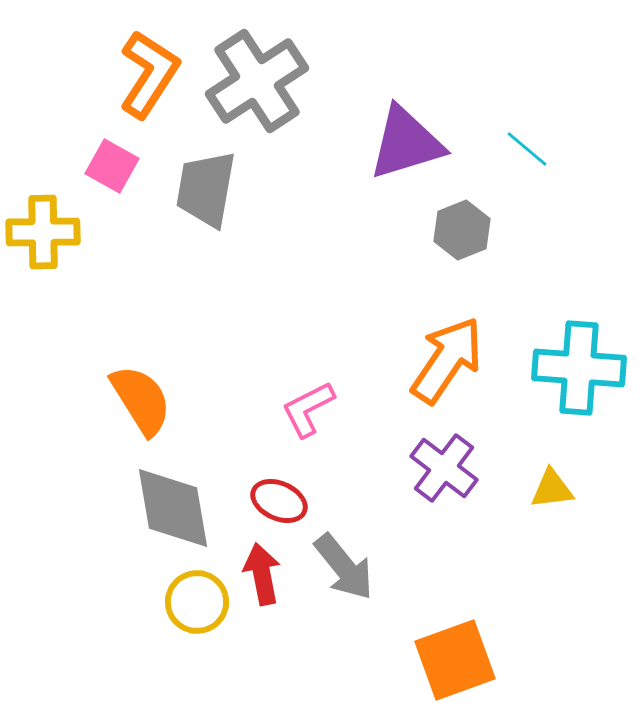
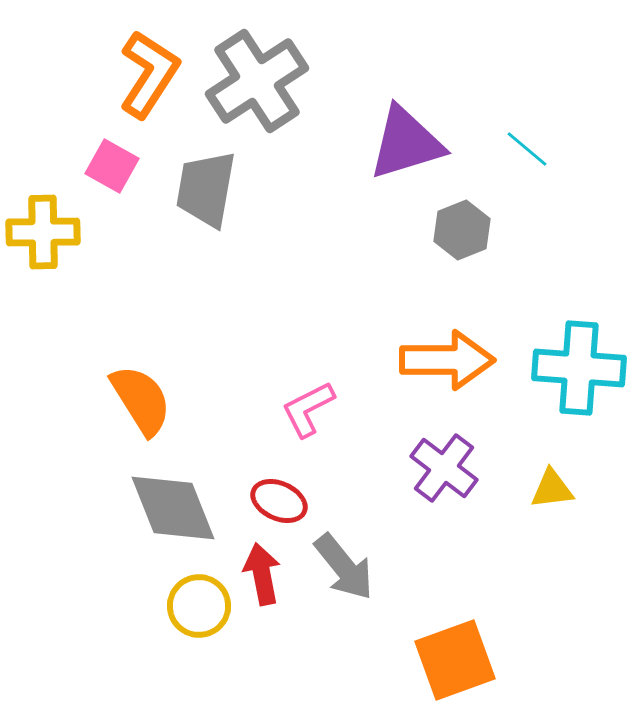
orange arrow: rotated 56 degrees clockwise
gray diamond: rotated 12 degrees counterclockwise
yellow circle: moved 2 px right, 4 px down
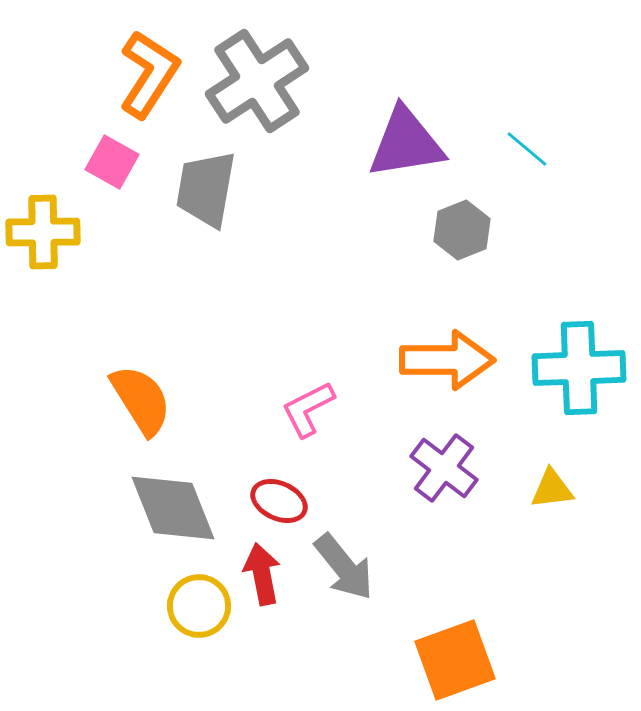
purple triangle: rotated 8 degrees clockwise
pink square: moved 4 px up
cyan cross: rotated 6 degrees counterclockwise
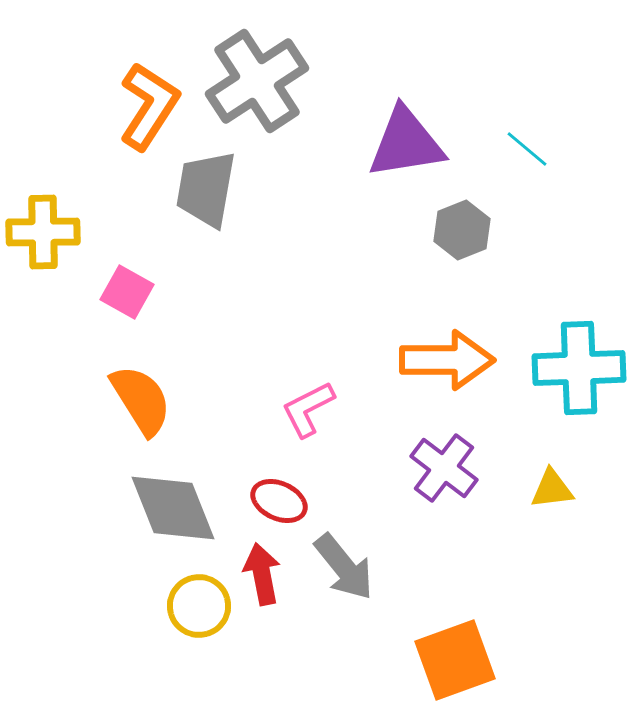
orange L-shape: moved 32 px down
pink square: moved 15 px right, 130 px down
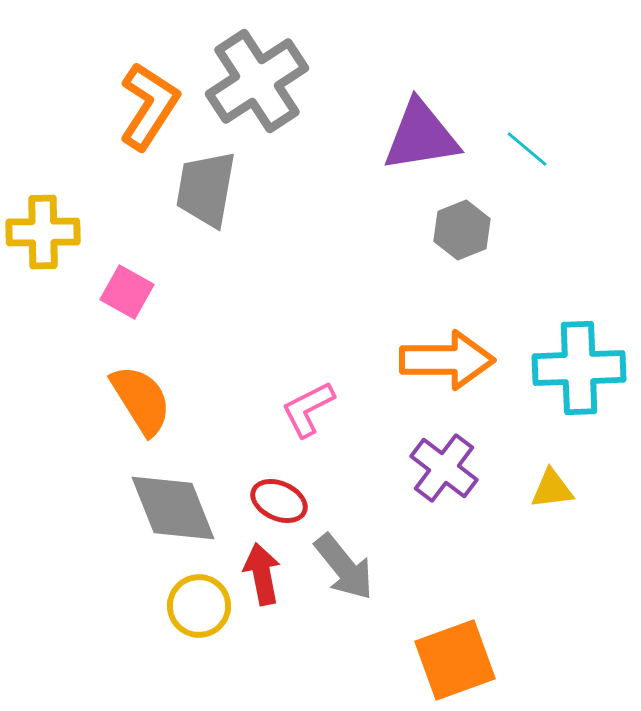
purple triangle: moved 15 px right, 7 px up
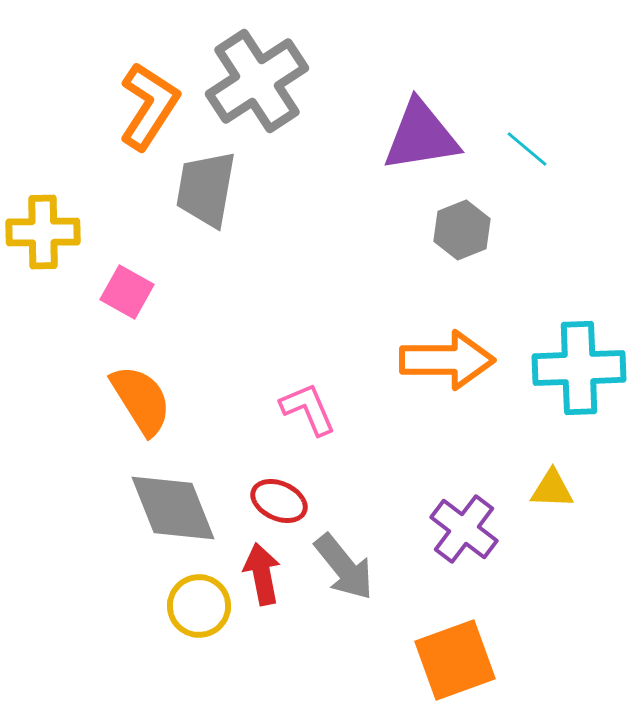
pink L-shape: rotated 94 degrees clockwise
purple cross: moved 20 px right, 61 px down
yellow triangle: rotated 9 degrees clockwise
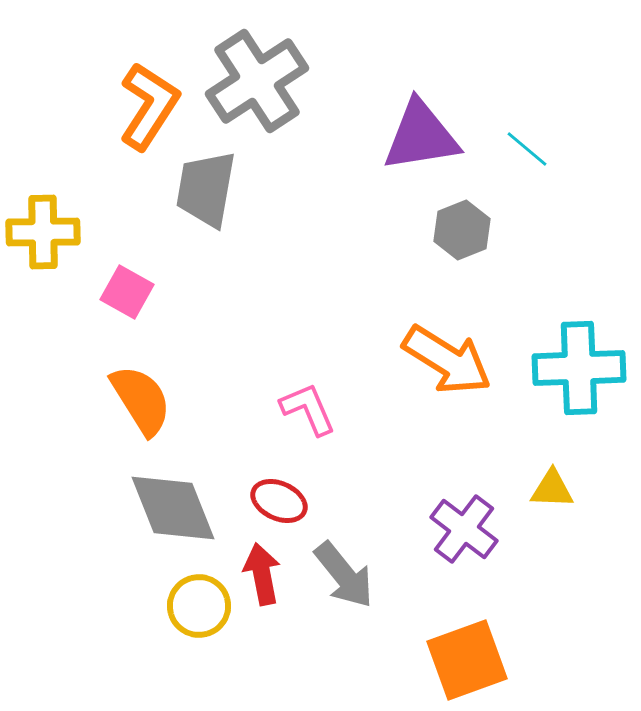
orange arrow: rotated 32 degrees clockwise
gray arrow: moved 8 px down
orange square: moved 12 px right
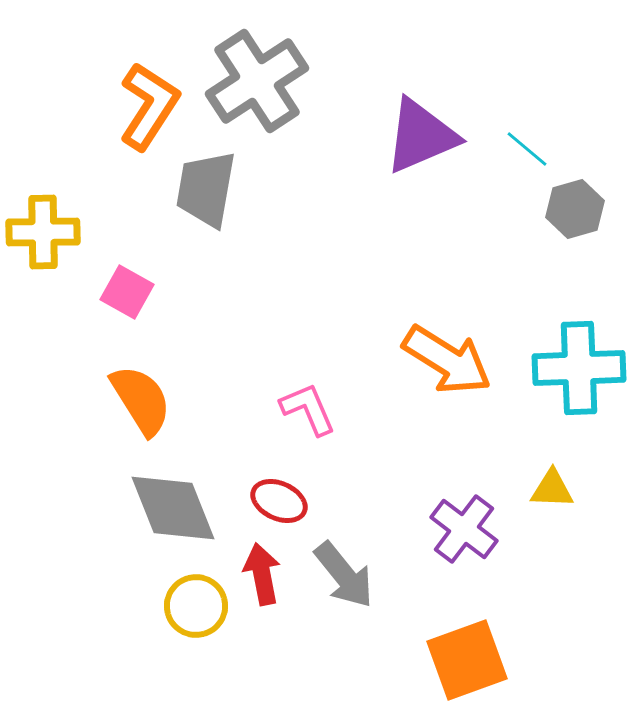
purple triangle: rotated 14 degrees counterclockwise
gray hexagon: moved 113 px right, 21 px up; rotated 6 degrees clockwise
yellow circle: moved 3 px left
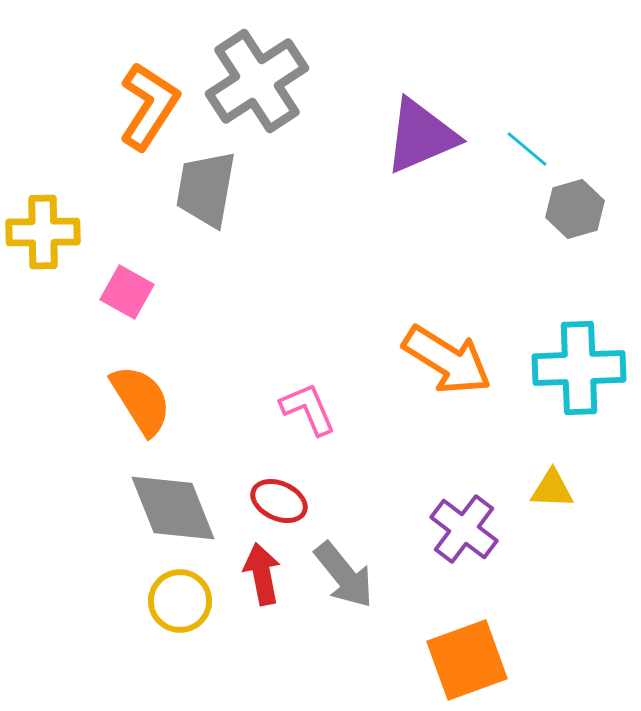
yellow circle: moved 16 px left, 5 px up
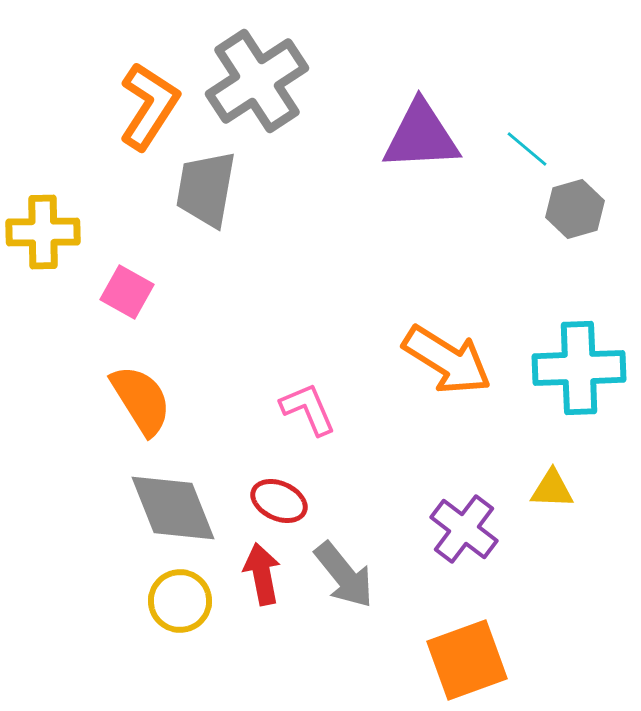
purple triangle: rotated 20 degrees clockwise
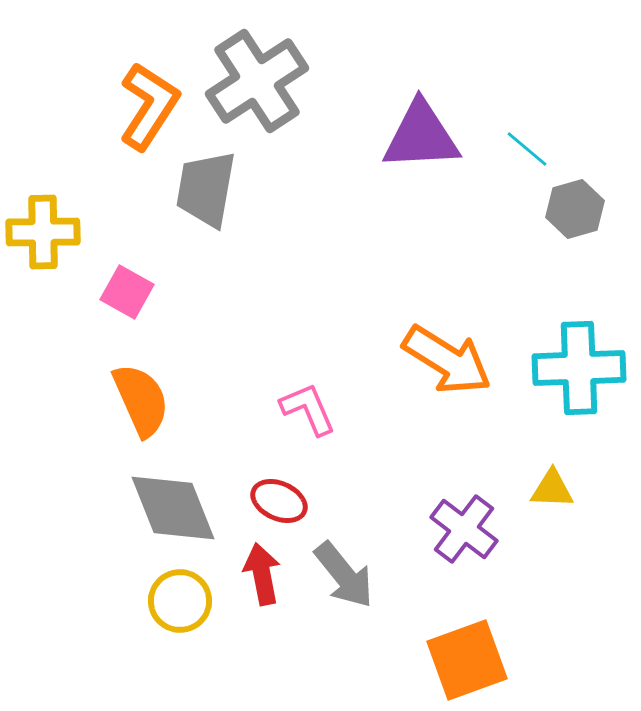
orange semicircle: rotated 8 degrees clockwise
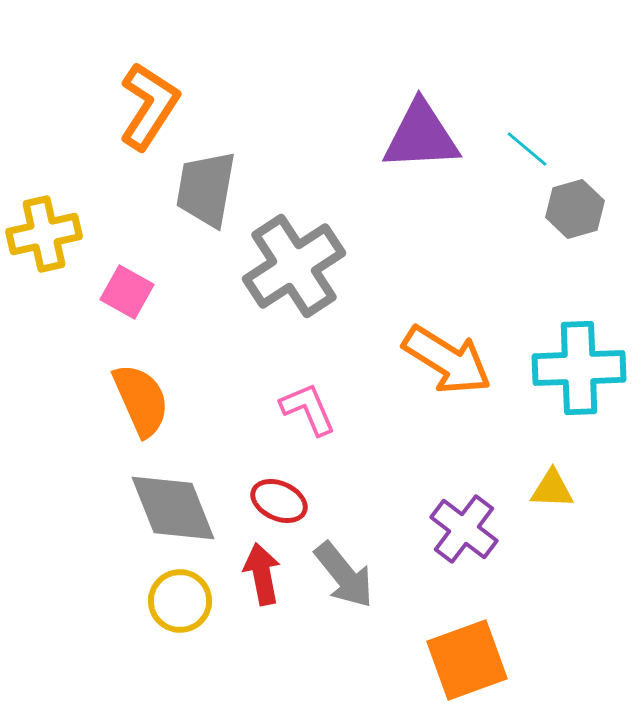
gray cross: moved 37 px right, 185 px down
yellow cross: moved 1 px right, 2 px down; rotated 12 degrees counterclockwise
